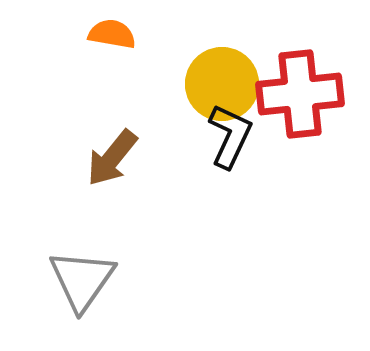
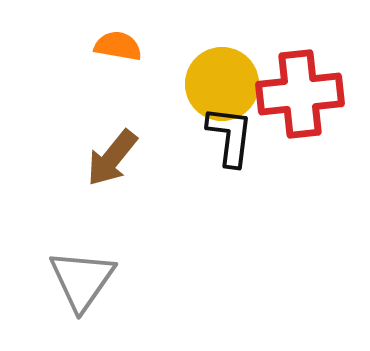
orange semicircle: moved 6 px right, 12 px down
black L-shape: rotated 18 degrees counterclockwise
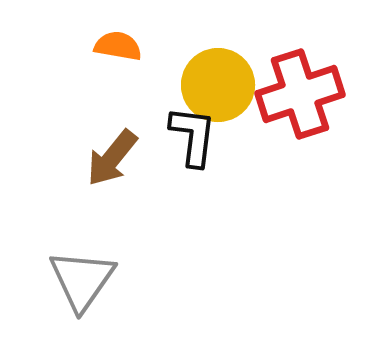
yellow circle: moved 4 px left, 1 px down
red cross: rotated 12 degrees counterclockwise
black L-shape: moved 37 px left
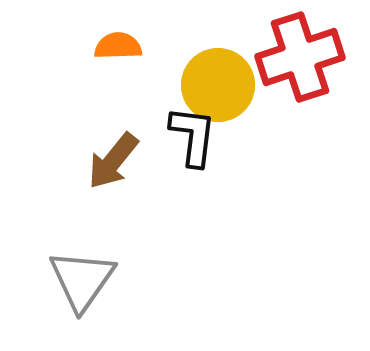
orange semicircle: rotated 12 degrees counterclockwise
red cross: moved 37 px up
brown arrow: moved 1 px right, 3 px down
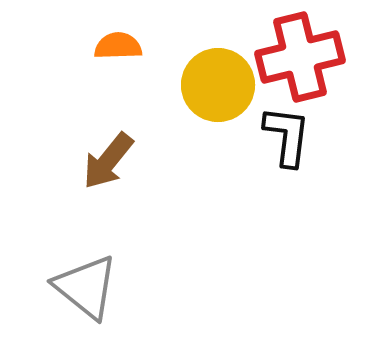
red cross: rotated 4 degrees clockwise
black L-shape: moved 94 px right
brown arrow: moved 5 px left
gray triangle: moved 4 px right, 7 px down; rotated 26 degrees counterclockwise
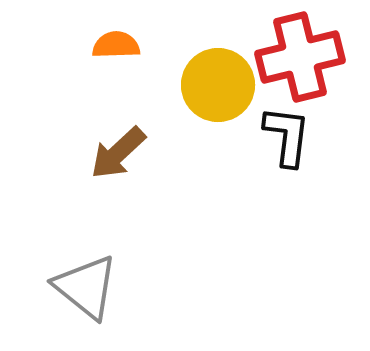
orange semicircle: moved 2 px left, 1 px up
brown arrow: moved 10 px right, 8 px up; rotated 8 degrees clockwise
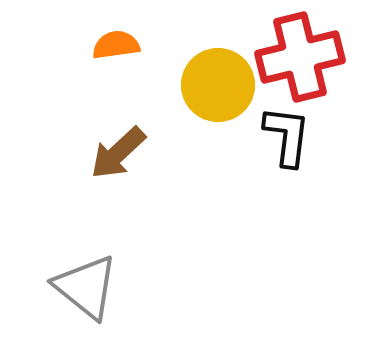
orange semicircle: rotated 6 degrees counterclockwise
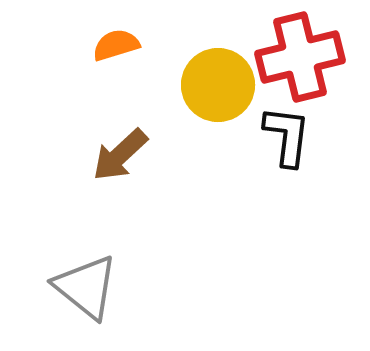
orange semicircle: rotated 9 degrees counterclockwise
brown arrow: moved 2 px right, 2 px down
